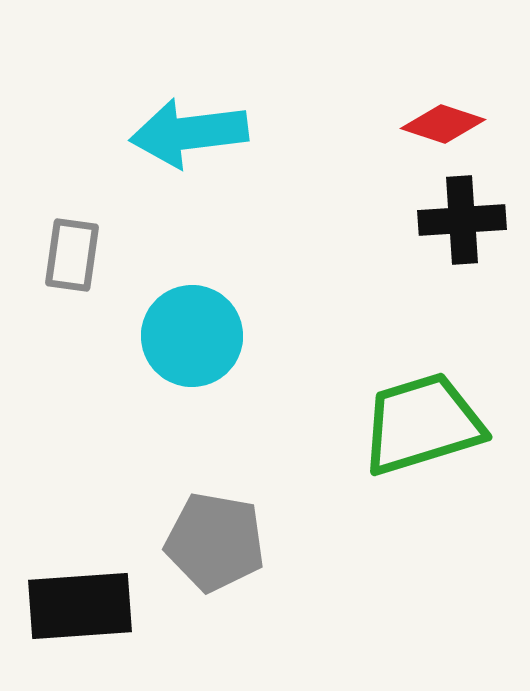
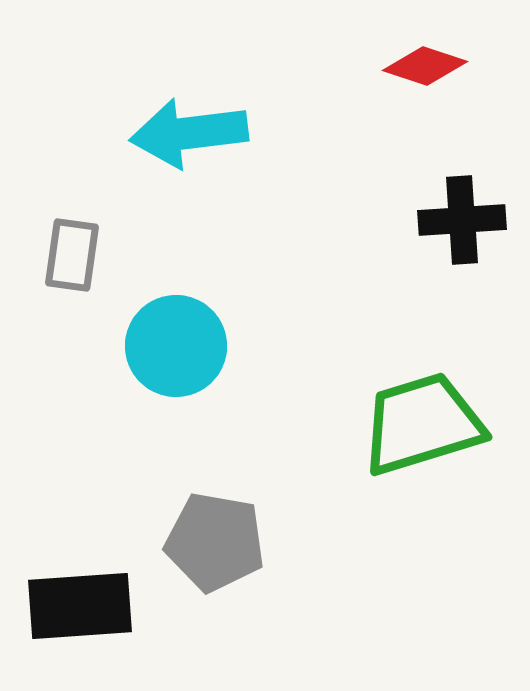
red diamond: moved 18 px left, 58 px up
cyan circle: moved 16 px left, 10 px down
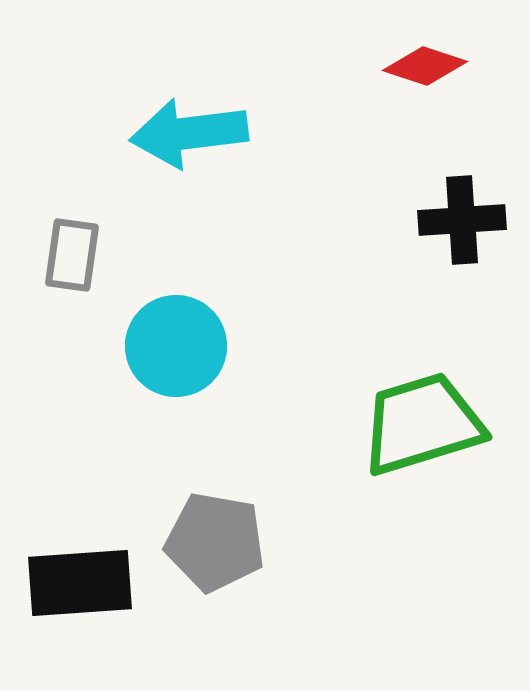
black rectangle: moved 23 px up
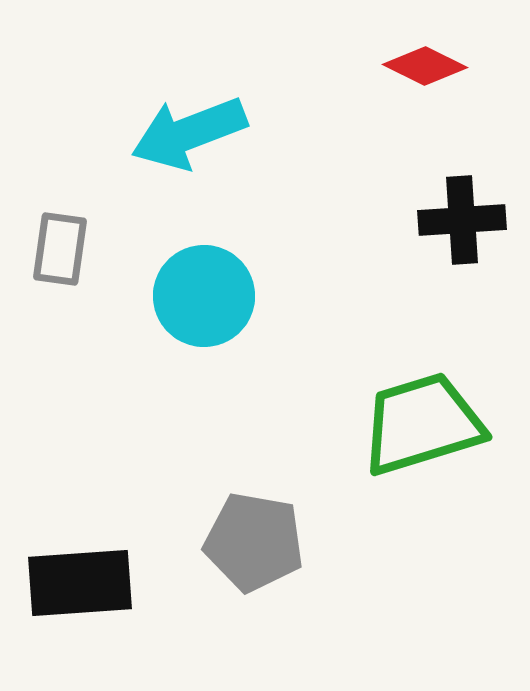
red diamond: rotated 8 degrees clockwise
cyan arrow: rotated 14 degrees counterclockwise
gray rectangle: moved 12 px left, 6 px up
cyan circle: moved 28 px right, 50 px up
gray pentagon: moved 39 px right
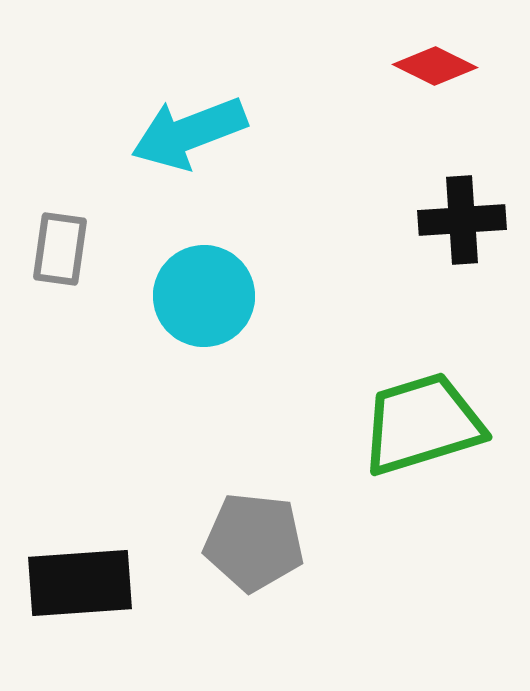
red diamond: moved 10 px right
gray pentagon: rotated 4 degrees counterclockwise
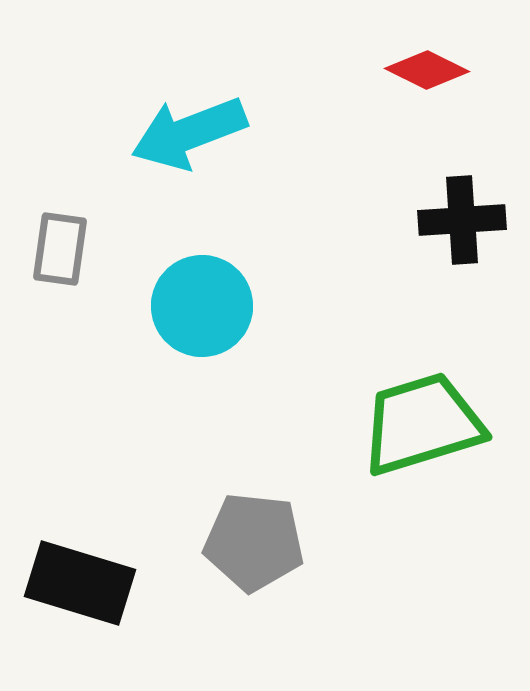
red diamond: moved 8 px left, 4 px down
cyan circle: moved 2 px left, 10 px down
black rectangle: rotated 21 degrees clockwise
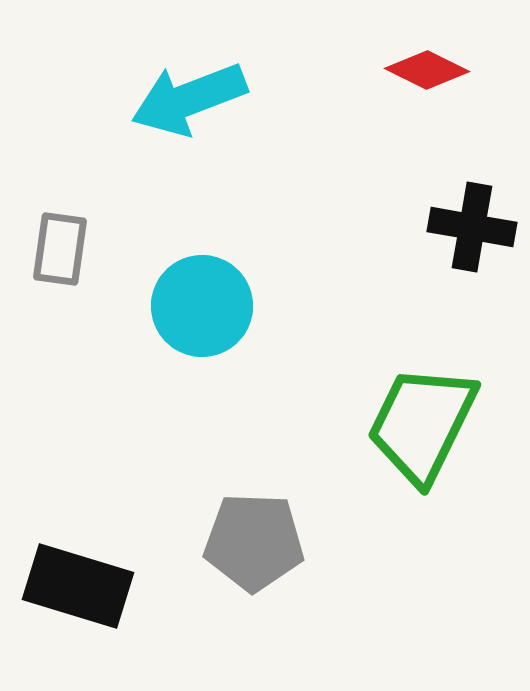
cyan arrow: moved 34 px up
black cross: moved 10 px right, 7 px down; rotated 14 degrees clockwise
green trapezoid: rotated 47 degrees counterclockwise
gray pentagon: rotated 4 degrees counterclockwise
black rectangle: moved 2 px left, 3 px down
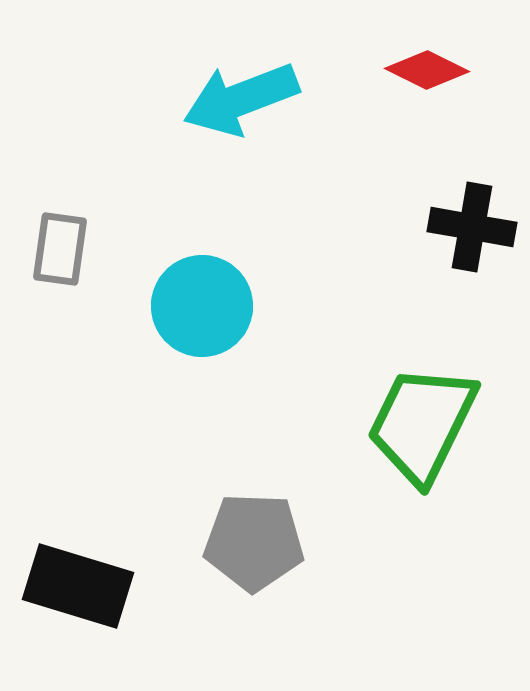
cyan arrow: moved 52 px right
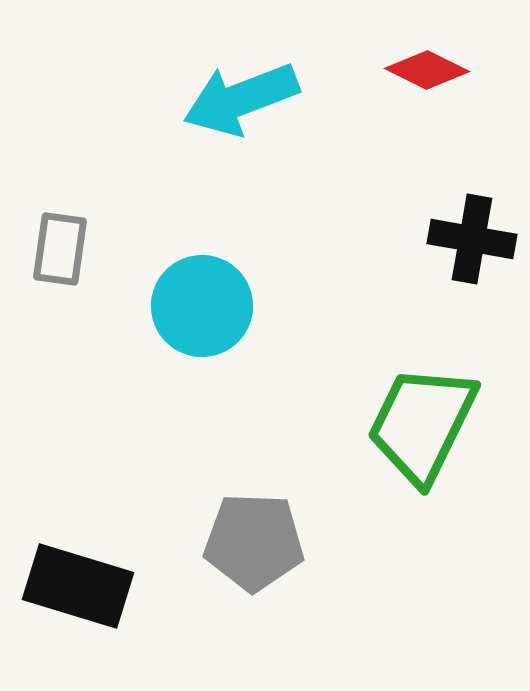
black cross: moved 12 px down
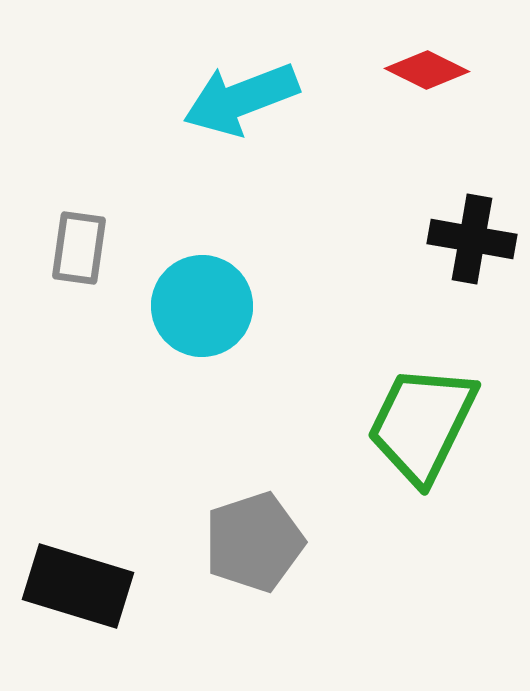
gray rectangle: moved 19 px right, 1 px up
gray pentagon: rotated 20 degrees counterclockwise
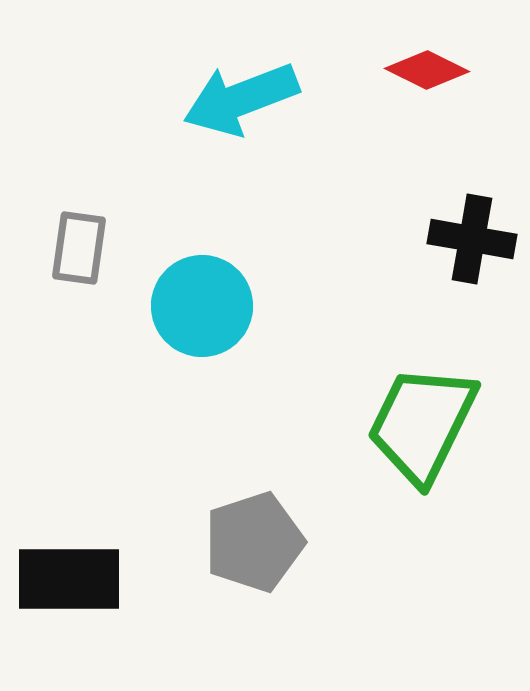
black rectangle: moved 9 px left, 7 px up; rotated 17 degrees counterclockwise
